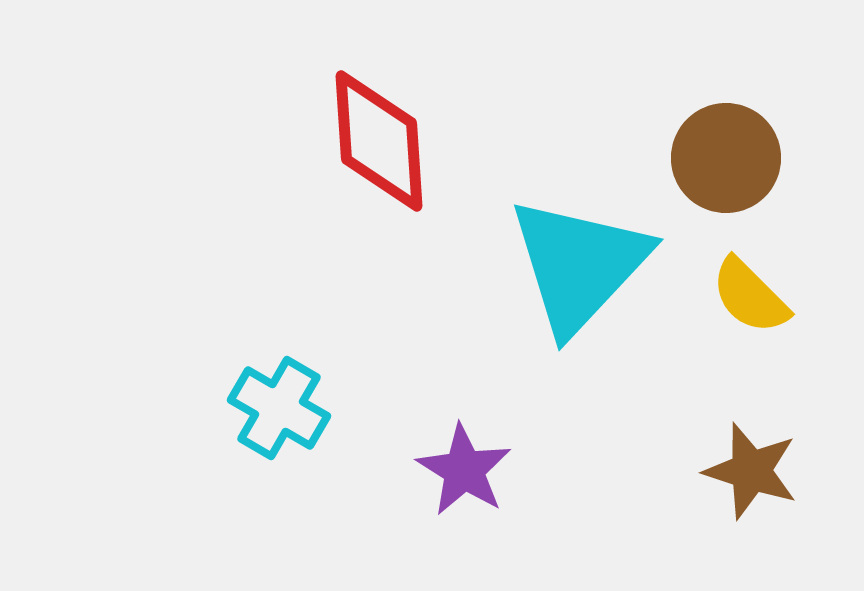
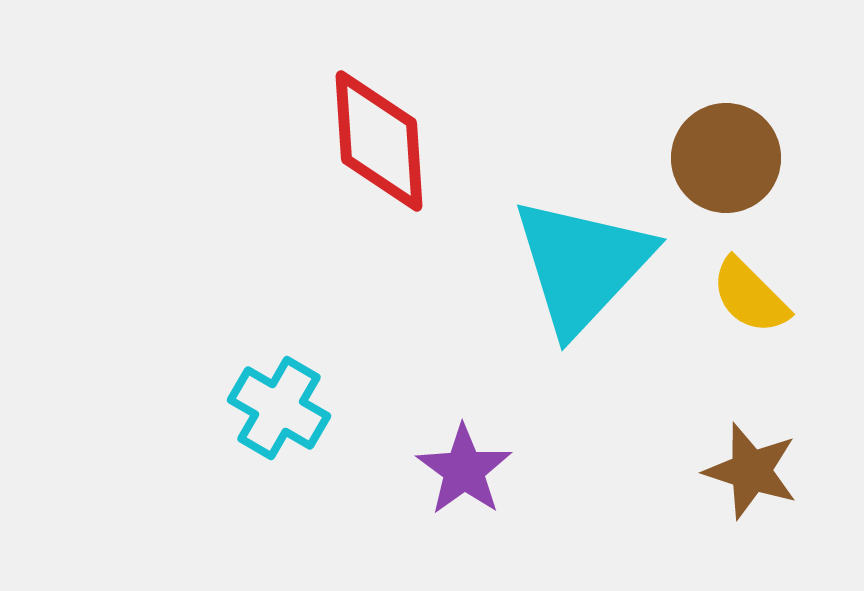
cyan triangle: moved 3 px right
purple star: rotated 4 degrees clockwise
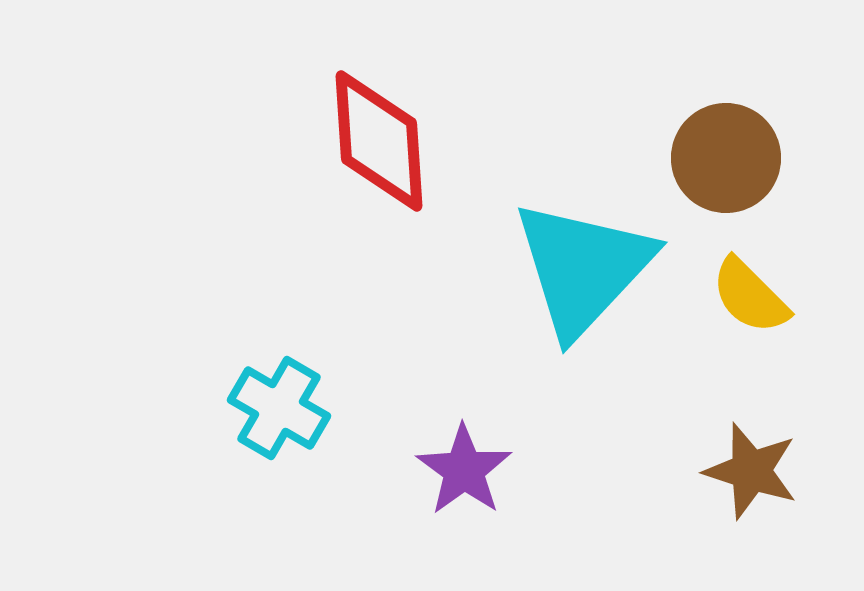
cyan triangle: moved 1 px right, 3 px down
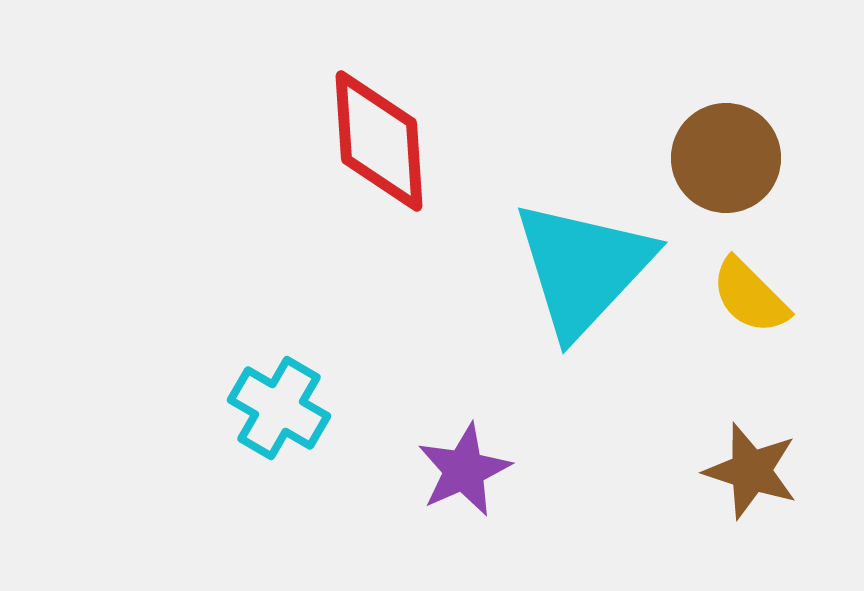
purple star: rotated 12 degrees clockwise
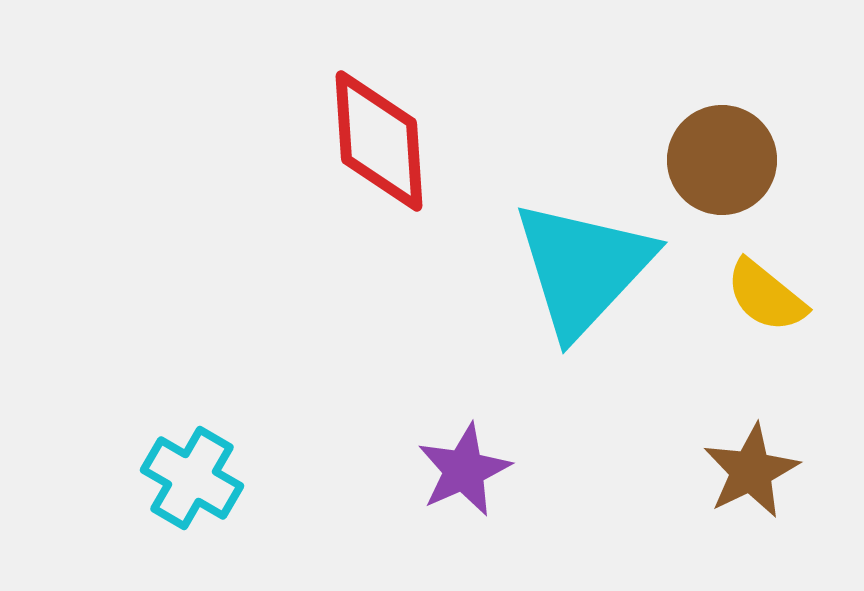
brown circle: moved 4 px left, 2 px down
yellow semicircle: moved 16 px right; rotated 6 degrees counterclockwise
cyan cross: moved 87 px left, 70 px down
brown star: rotated 28 degrees clockwise
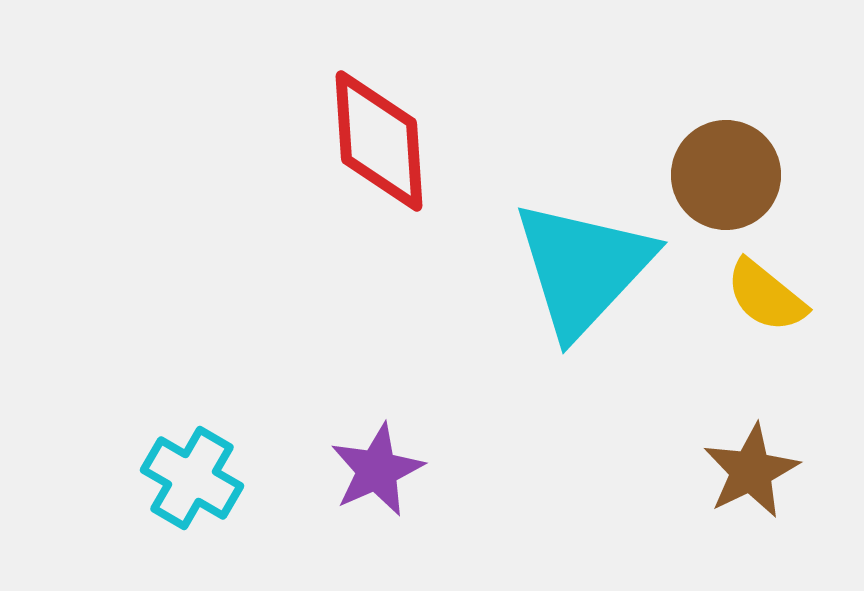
brown circle: moved 4 px right, 15 px down
purple star: moved 87 px left
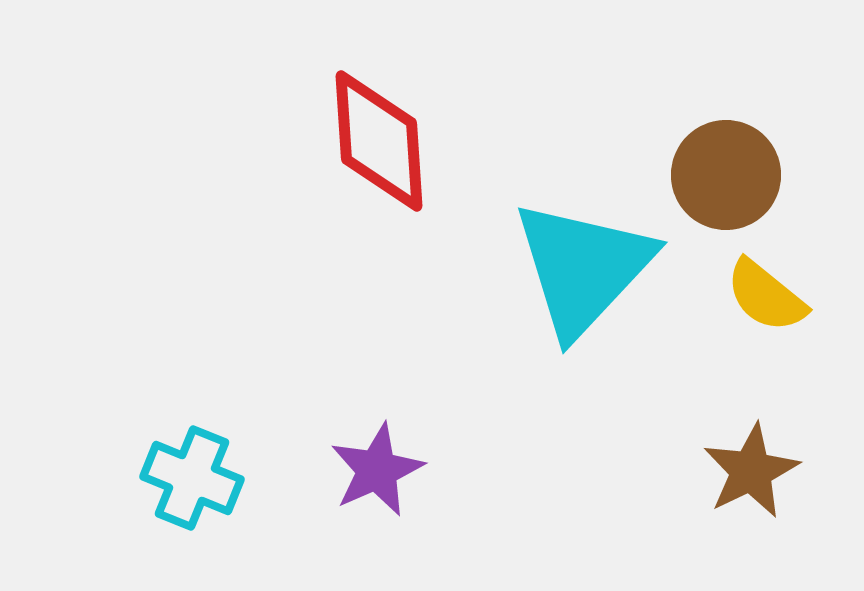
cyan cross: rotated 8 degrees counterclockwise
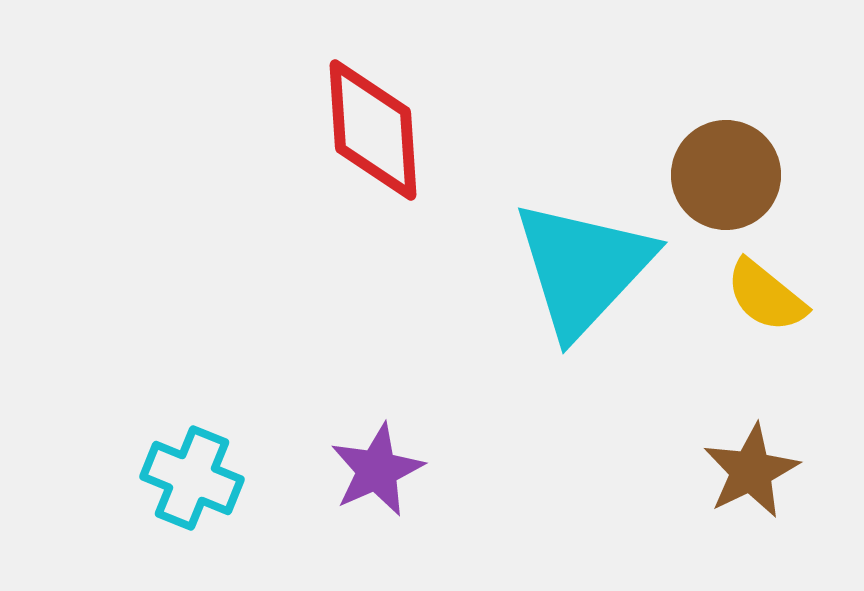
red diamond: moved 6 px left, 11 px up
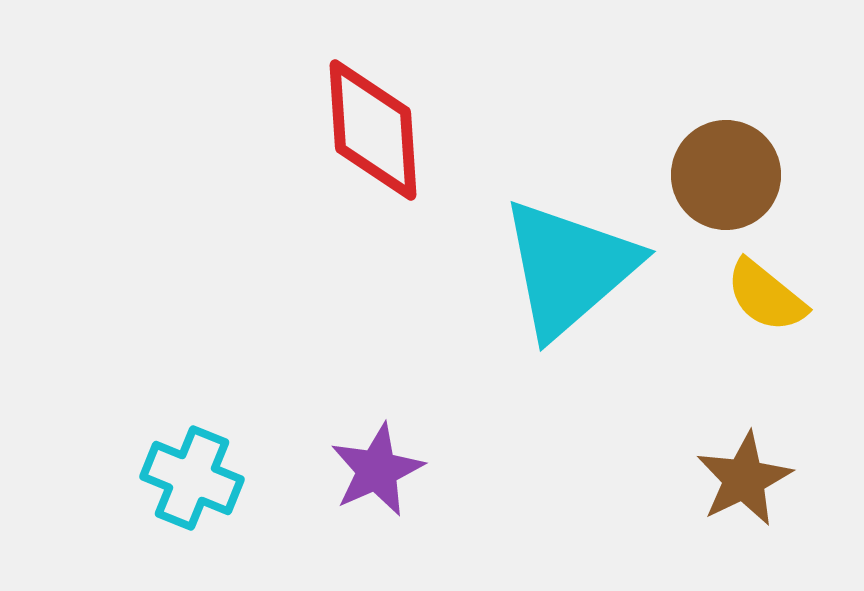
cyan triangle: moved 14 px left; rotated 6 degrees clockwise
brown star: moved 7 px left, 8 px down
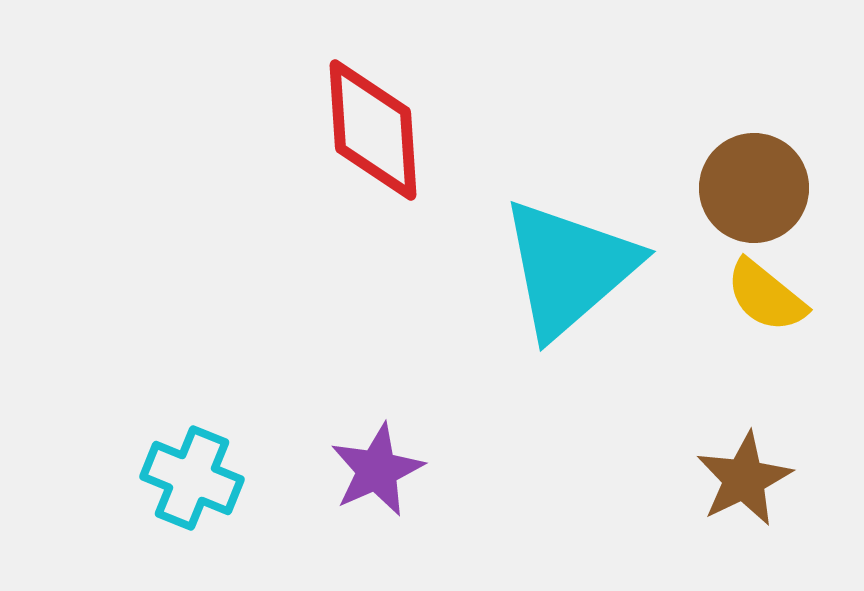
brown circle: moved 28 px right, 13 px down
